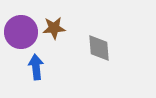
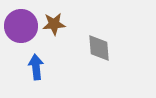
brown star: moved 4 px up
purple circle: moved 6 px up
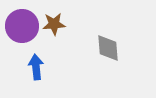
purple circle: moved 1 px right
gray diamond: moved 9 px right
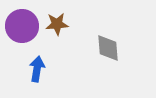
brown star: moved 3 px right
blue arrow: moved 1 px right, 2 px down; rotated 15 degrees clockwise
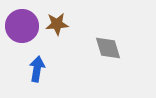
gray diamond: rotated 12 degrees counterclockwise
